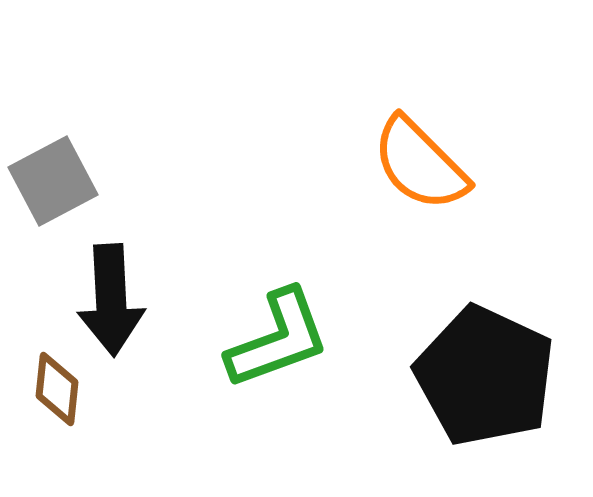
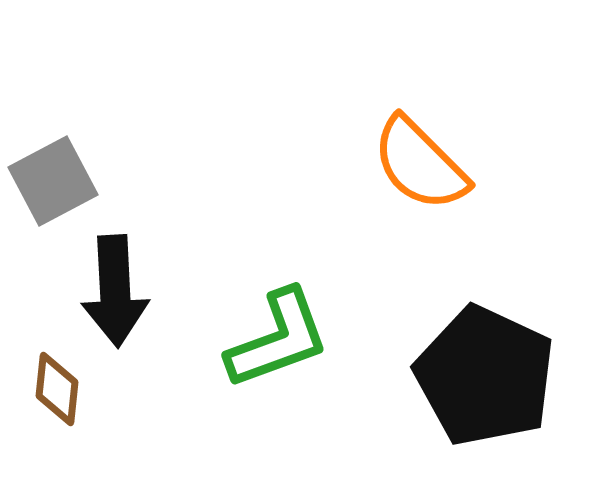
black arrow: moved 4 px right, 9 px up
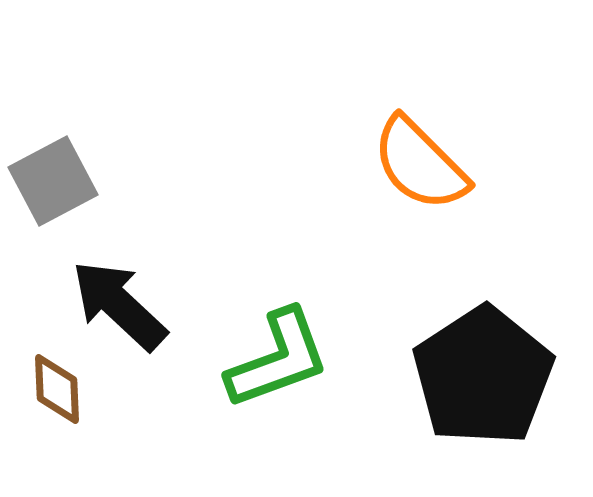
black arrow: moved 4 px right, 14 px down; rotated 136 degrees clockwise
green L-shape: moved 20 px down
black pentagon: moved 2 px left; rotated 14 degrees clockwise
brown diamond: rotated 8 degrees counterclockwise
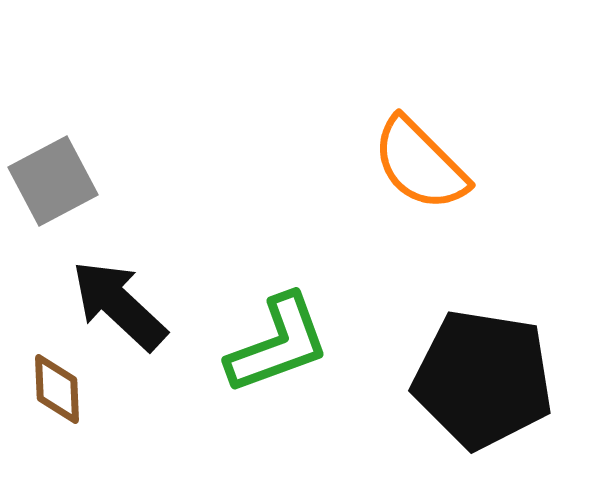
green L-shape: moved 15 px up
black pentagon: moved 3 px down; rotated 30 degrees counterclockwise
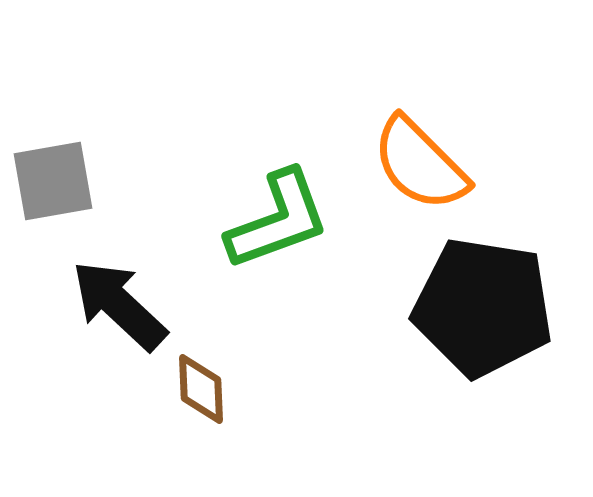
gray square: rotated 18 degrees clockwise
green L-shape: moved 124 px up
black pentagon: moved 72 px up
brown diamond: moved 144 px right
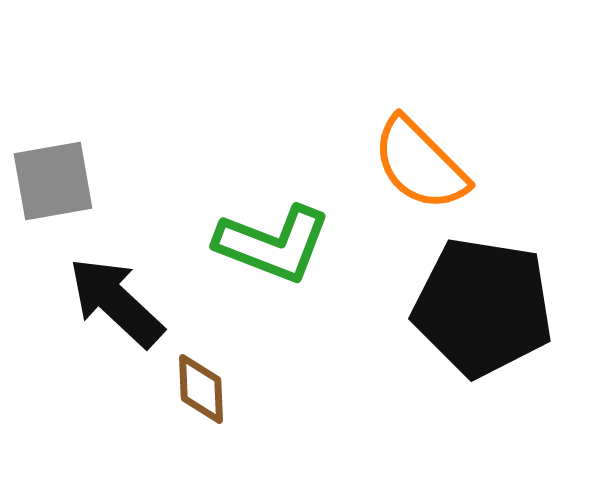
green L-shape: moved 5 px left, 24 px down; rotated 41 degrees clockwise
black arrow: moved 3 px left, 3 px up
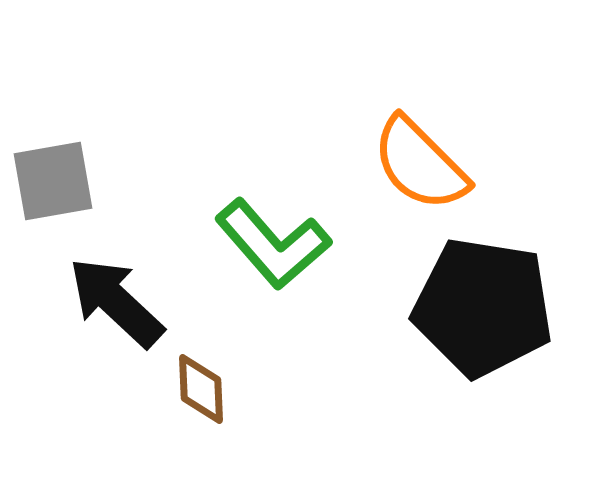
green L-shape: rotated 28 degrees clockwise
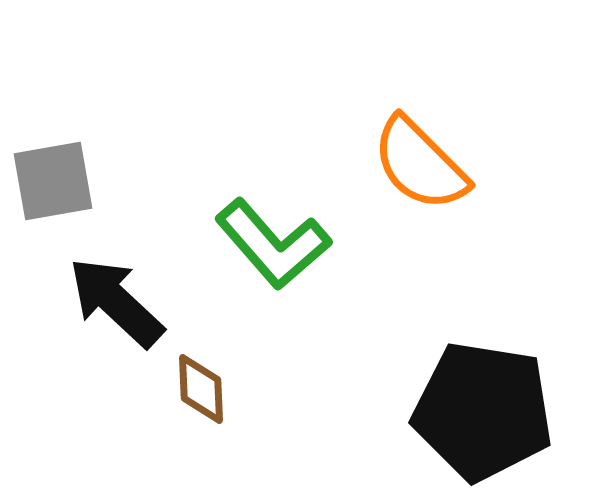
black pentagon: moved 104 px down
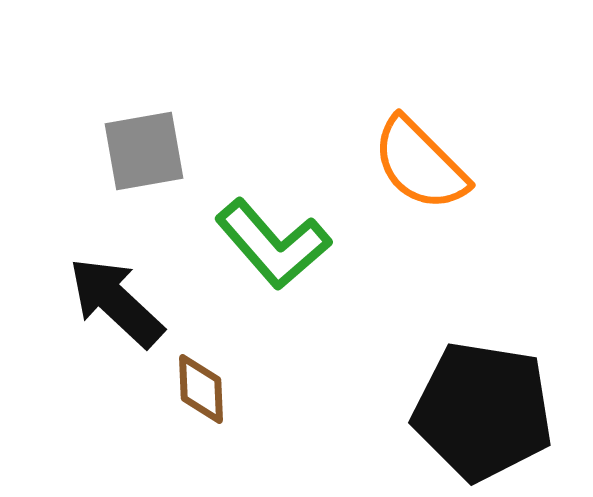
gray square: moved 91 px right, 30 px up
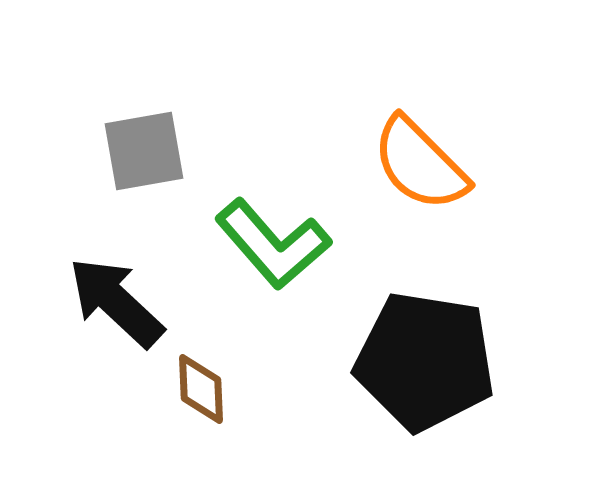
black pentagon: moved 58 px left, 50 px up
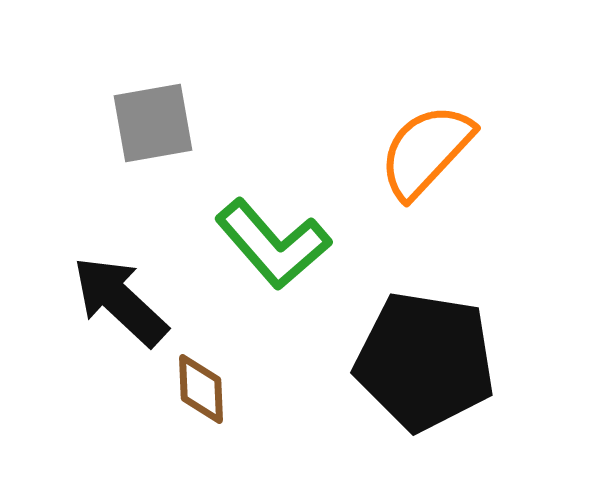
gray square: moved 9 px right, 28 px up
orange semicircle: moved 6 px right, 13 px up; rotated 88 degrees clockwise
black arrow: moved 4 px right, 1 px up
